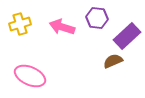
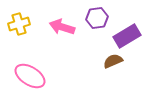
purple hexagon: rotated 15 degrees counterclockwise
yellow cross: moved 1 px left
purple rectangle: rotated 12 degrees clockwise
pink ellipse: rotated 8 degrees clockwise
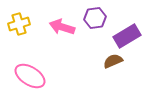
purple hexagon: moved 2 px left
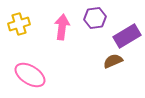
pink arrow: rotated 80 degrees clockwise
pink ellipse: moved 1 px up
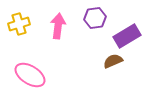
pink arrow: moved 4 px left, 1 px up
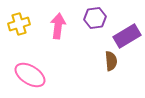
brown semicircle: moved 2 px left; rotated 108 degrees clockwise
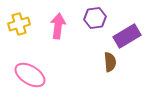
brown semicircle: moved 1 px left, 1 px down
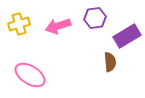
pink arrow: rotated 115 degrees counterclockwise
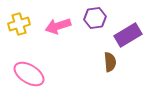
purple rectangle: moved 1 px right, 1 px up
pink ellipse: moved 1 px left, 1 px up
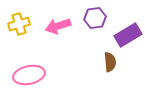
pink ellipse: moved 1 px down; rotated 44 degrees counterclockwise
